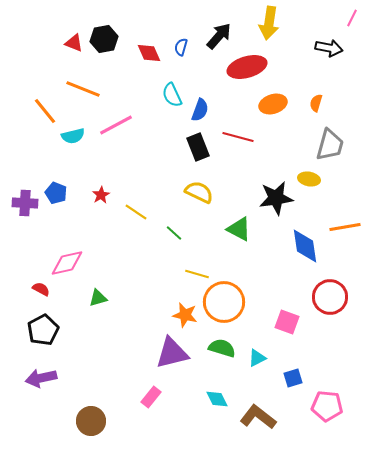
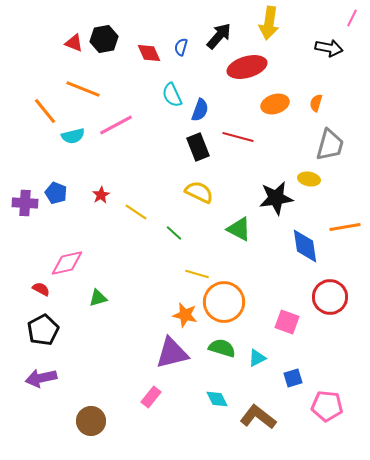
orange ellipse at (273, 104): moved 2 px right
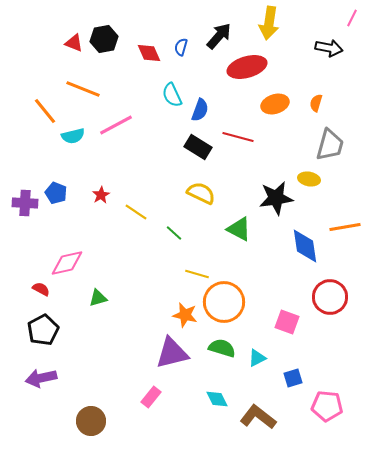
black rectangle at (198, 147): rotated 36 degrees counterclockwise
yellow semicircle at (199, 192): moved 2 px right, 1 px down
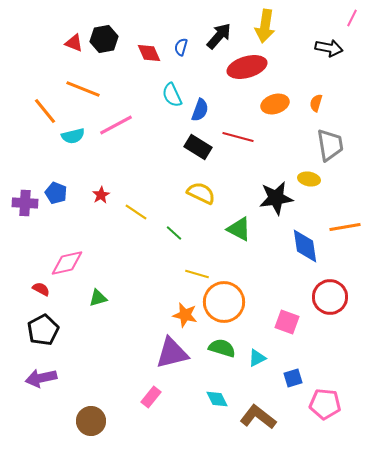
yellow arrow at (269, 23): moved 4 px left, 3 px down
gray trapezoid at (330, 145): rotated 24 degrees counterclockwise
pink pentagon at (327, 406): moved 2 px left, 2 px up
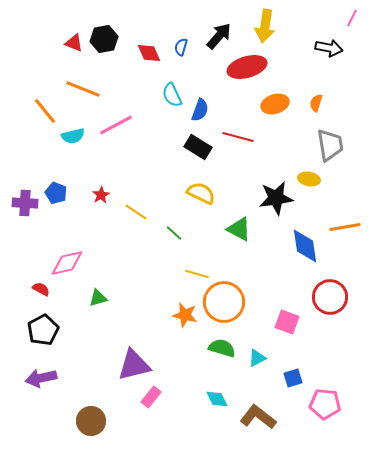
purple triangle at (172, 353): moved 38 px left, 12 px down
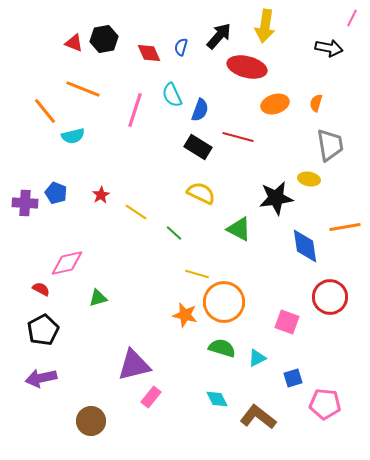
red ellipse at (247, 67): rotated 30 degrees clockwise
pink line at (116, 125): moved 19 px right, 15 px up; rotated 44 degrees counterclockwise
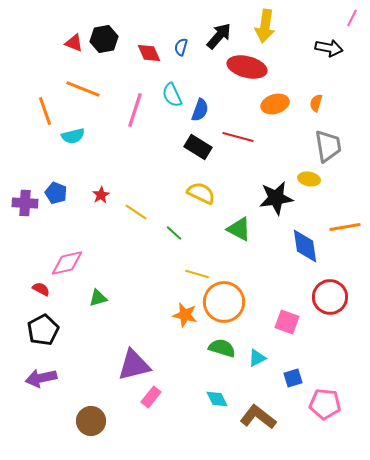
orange line at (45, 111): rotated 20 degrees clockwise
gray trapezoid at (330, 145): moved 2 px left, 1 px down
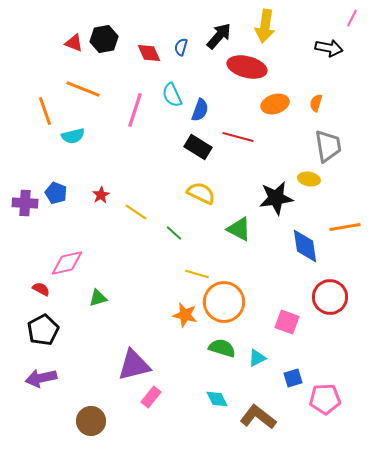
pink pentagon at (325, 404): moved 5 px up; rotated 8 degrees counterclockwise
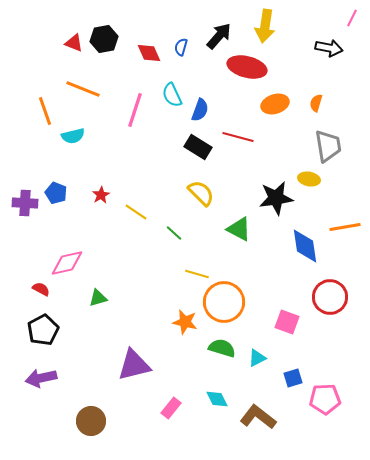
yellow semicircle at (201, 193): rotated 20 degrees clockwise
orange star at (185, 315): moved 7 px down
pink rectangle at (151, 397): moved 20 px right, 11 px down
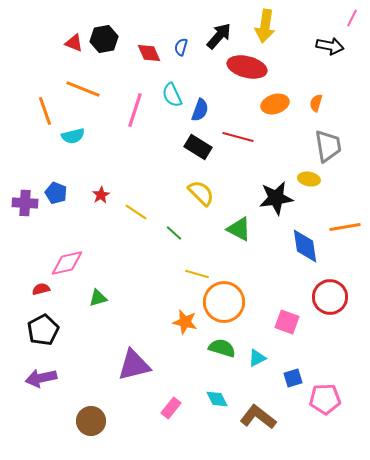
black arrow at (329, 48): moved 1 px right, 2 px up
red semicircle at (41, 289): rotated 42 degrees counterclockwise
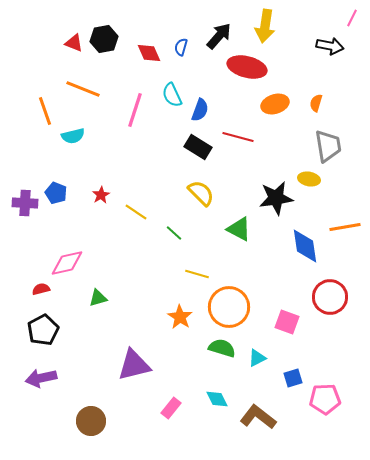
orange circle at (224, 302): moved 5 px right, 5 px down
orange star at (185, 322): moved 5 px left, 5 px up; rotated 20 degrees clockwise
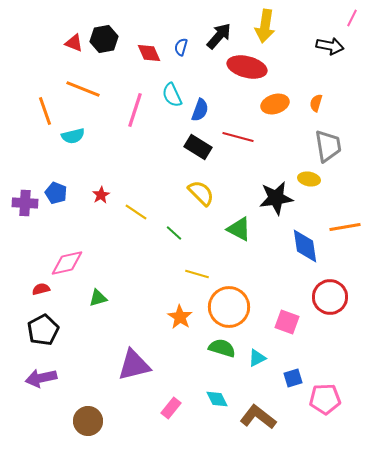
brown circle at (91, 421): moved 3 px left
